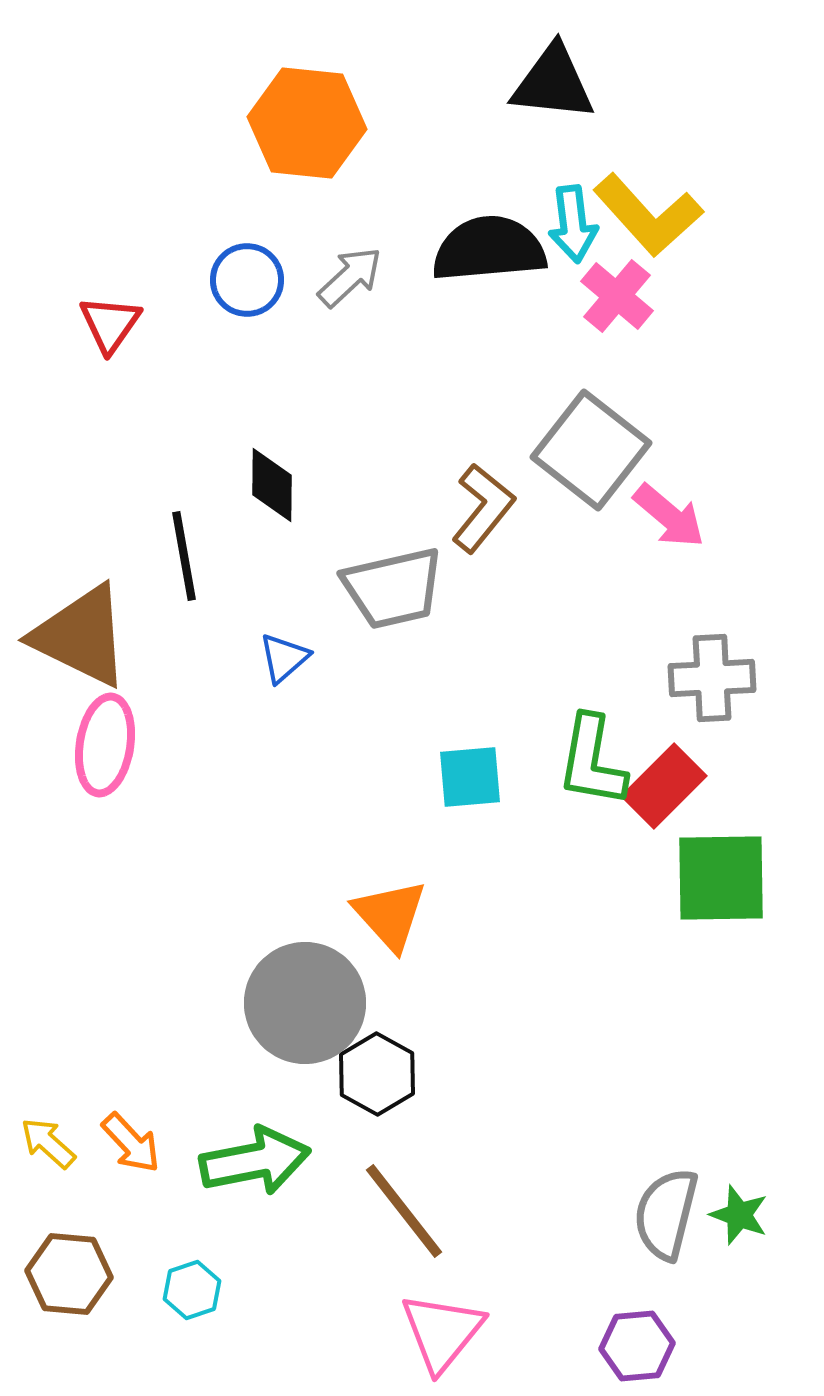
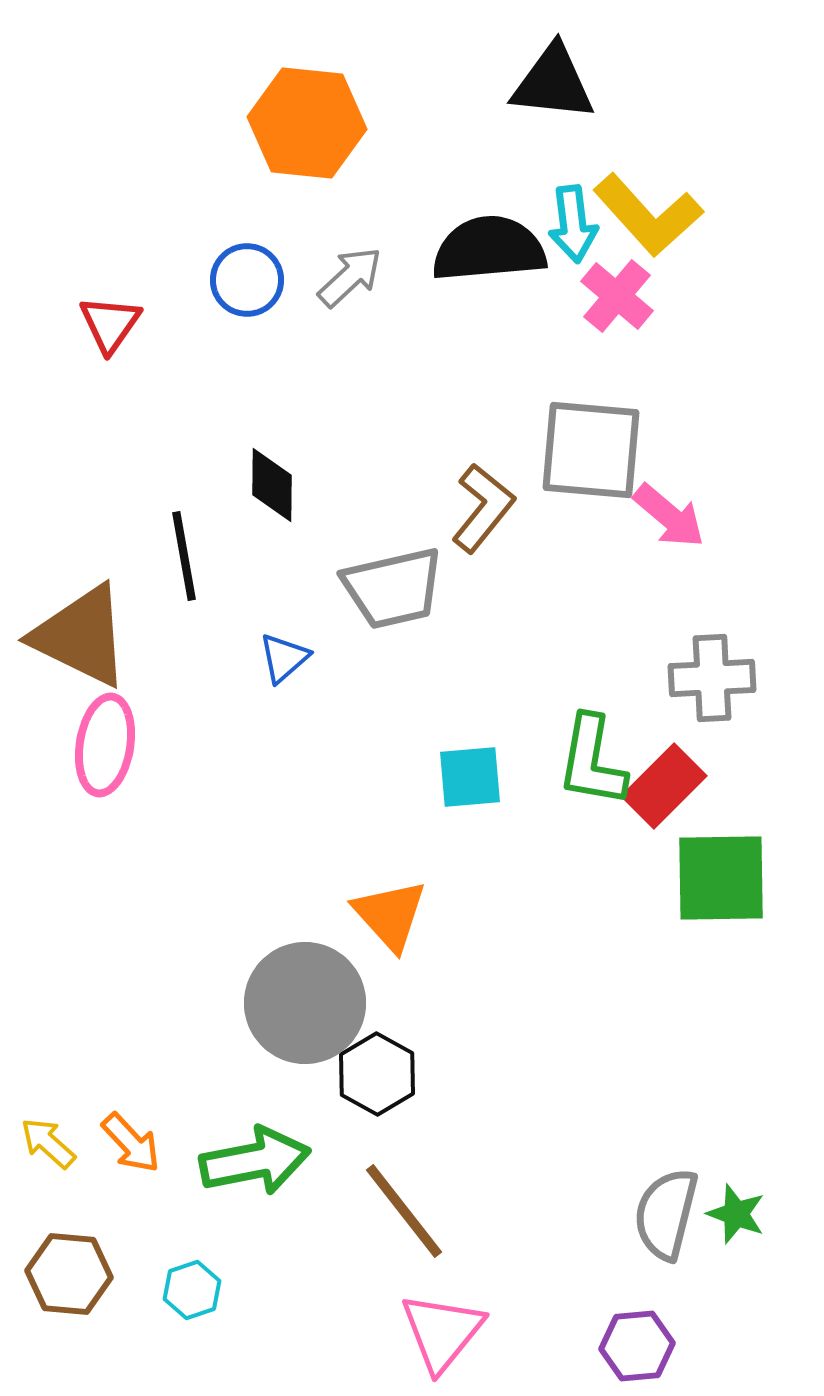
gray square: rotated 33 degrees counterclockwise
green star: moved 3 px left, 1 px up
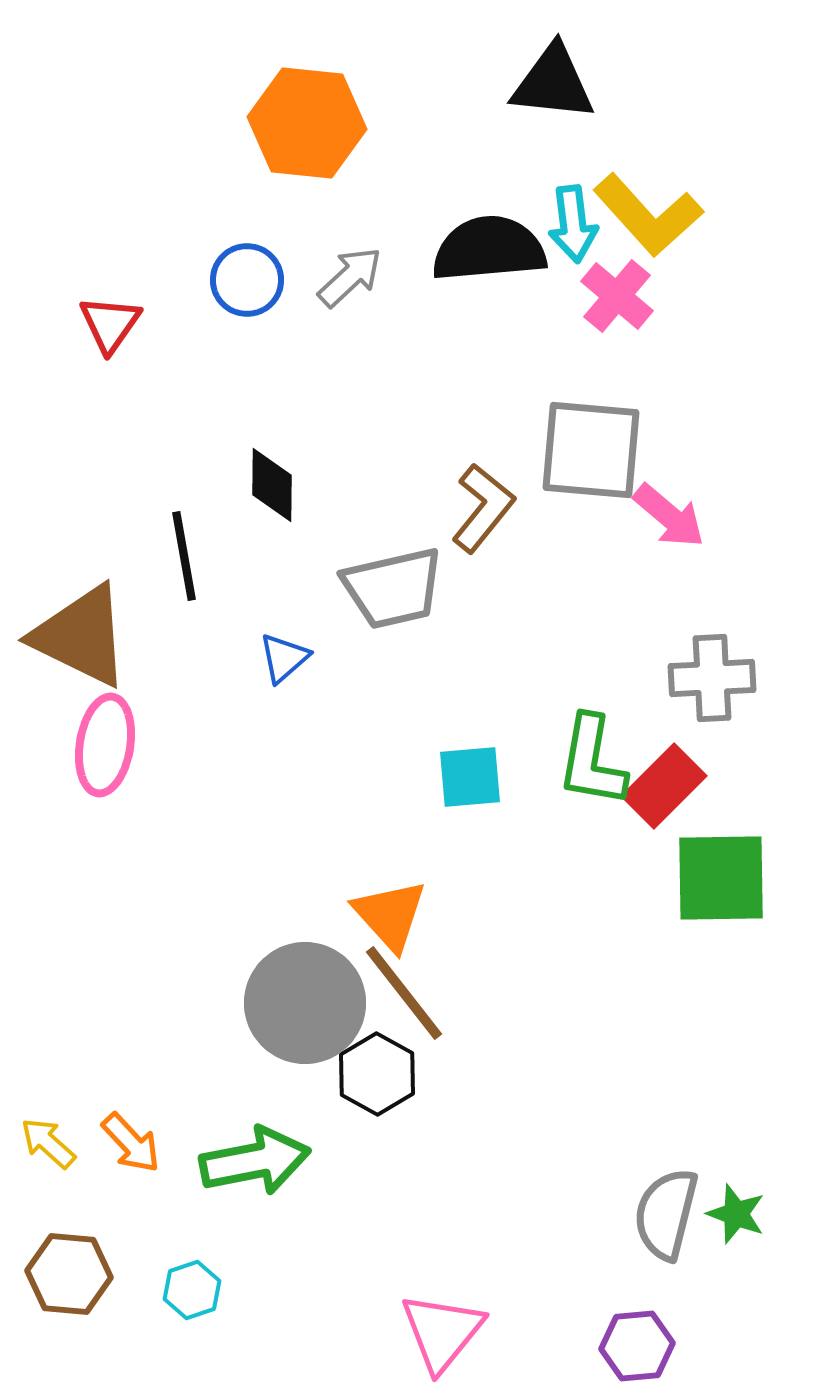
brown line: moved 218 px up
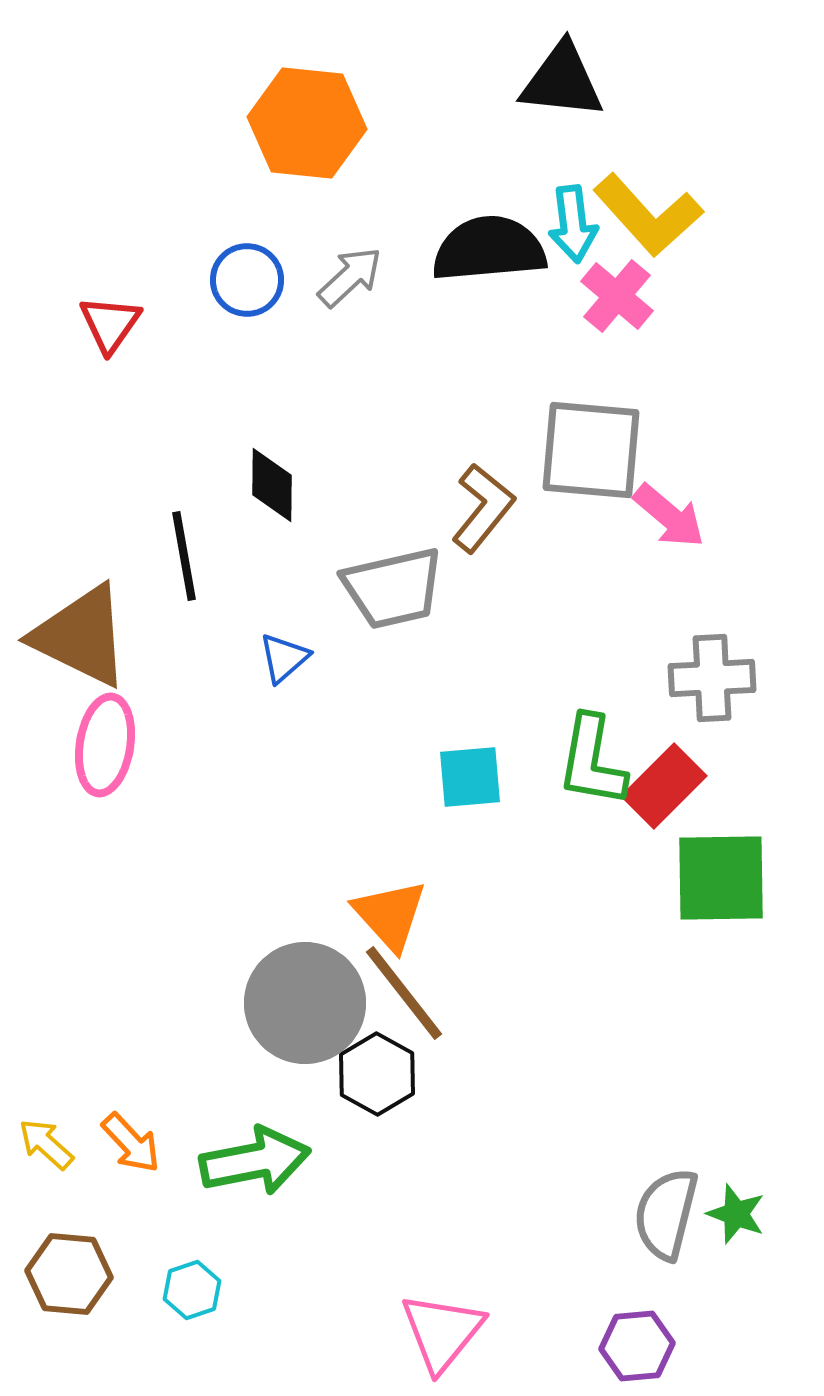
black triangle: moved 9 px right, 2 px up
yellow arrow: moved 2 px left, 1 px down
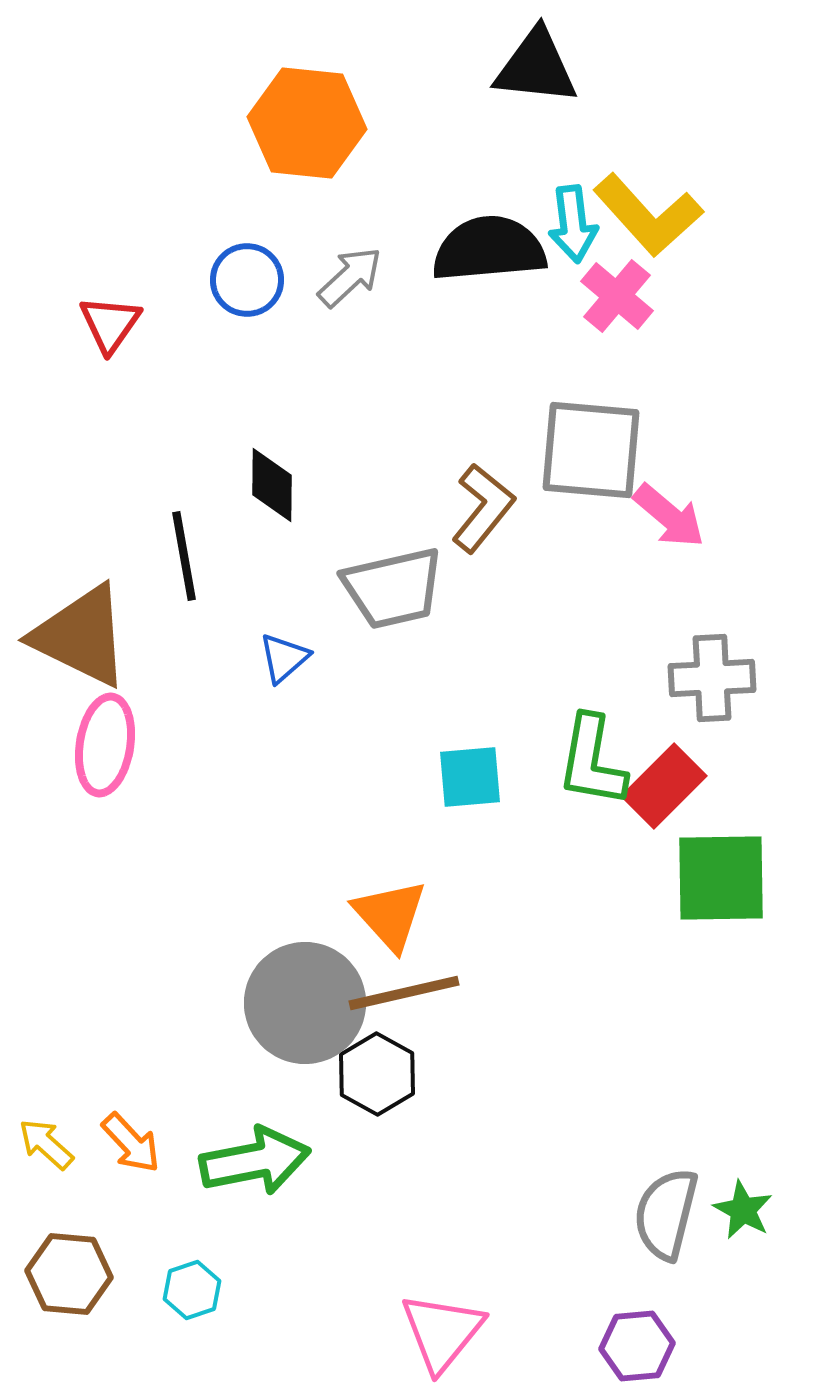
black triangle: moved 26 px left, 14 px up
brown line: rotated 65 degrees counterclockwise
green star: moved 7 px right, 4 px up; rotated 8 degrees clockwise
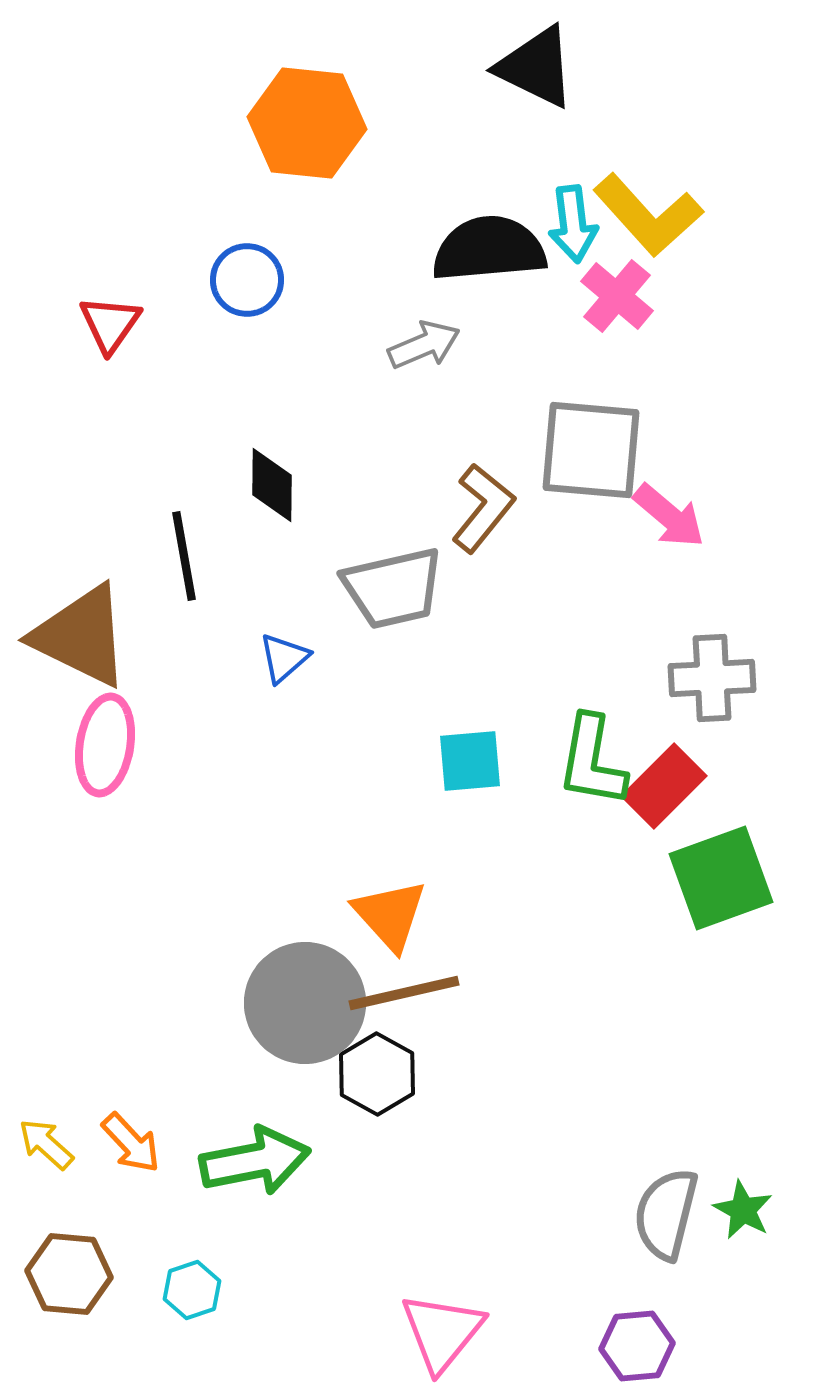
black triangle: rotated 20 degrees clockwise
gray arrow: moved 74 px right, 68 px down; rotated 20 degrees clockwise
cyan square: moved 16 px up
green square: rotated 19 degrees counterclockwise
